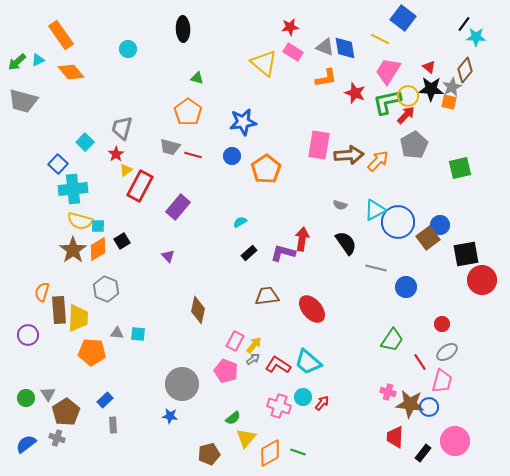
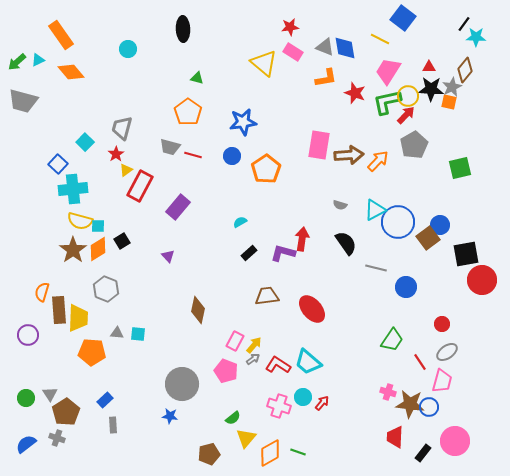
red triangle at (429, 67): rotated 40 degrees counterclockwise
gray triangle at (48, 394): moved 2 px right
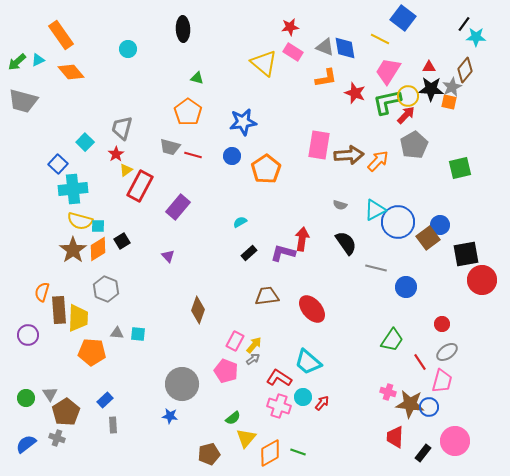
brown diamond at (198, 310): rotated 8 degrees clockwise
red L-shape at (278, 365): moved 1 px right, 13 px down
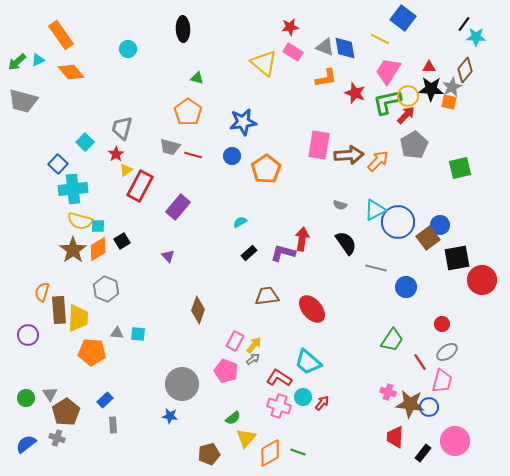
black square at (466, 254): moved 9 px left, 4 px down
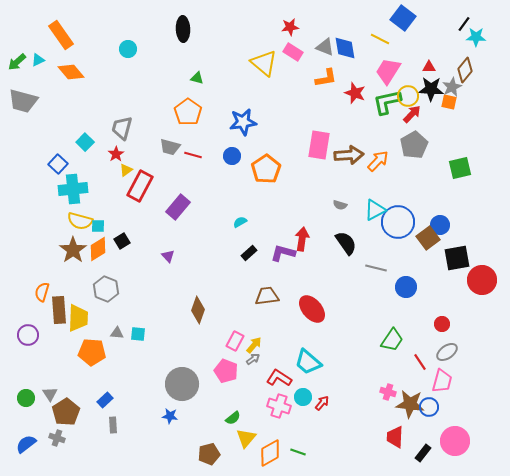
red arrow at (406, 115): moved 6 px right, 1 px up
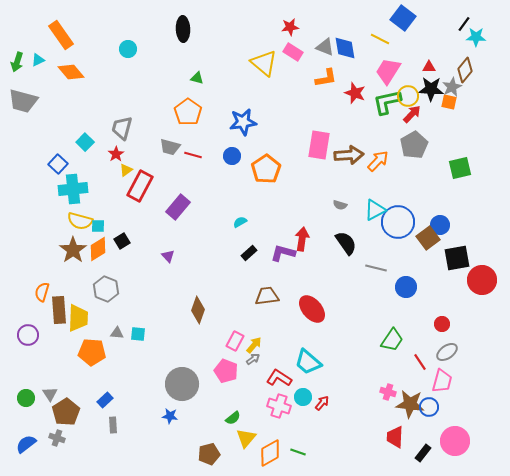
green arrow at (17, 62): rotated 30 degrees counterclockwise
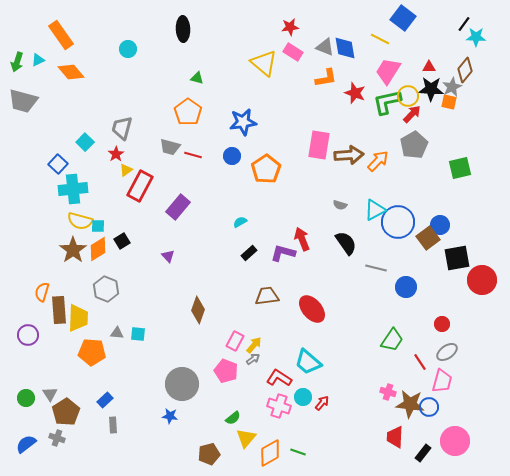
red arrow at (302, 239): rotated 30 degrees counterclockwise
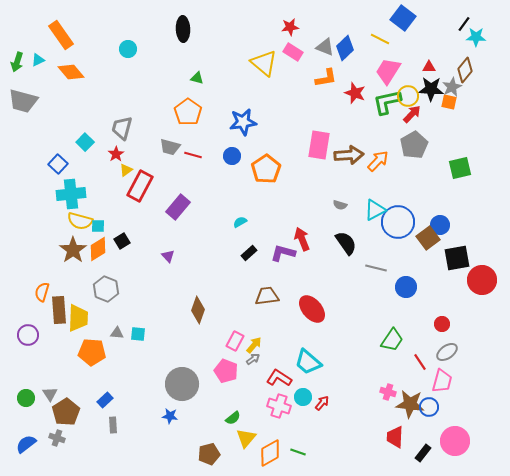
blue diamond at (345, 48): rotated 55 degrees clockwise
cyan cross at (73, 189): moved 2 px left, 5 px down
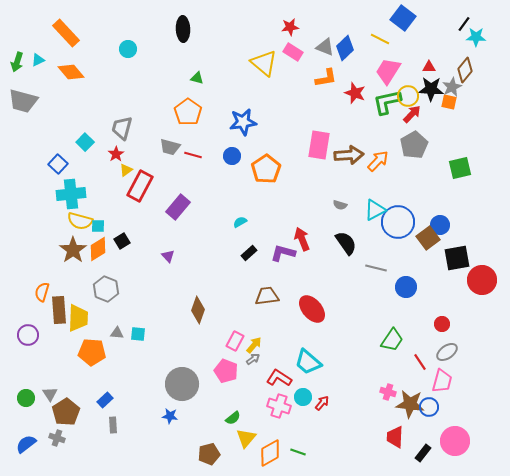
orange rectangle at (61, 35): moved 5 px right, 2 px up; rotated 8 degrees counterclockwise
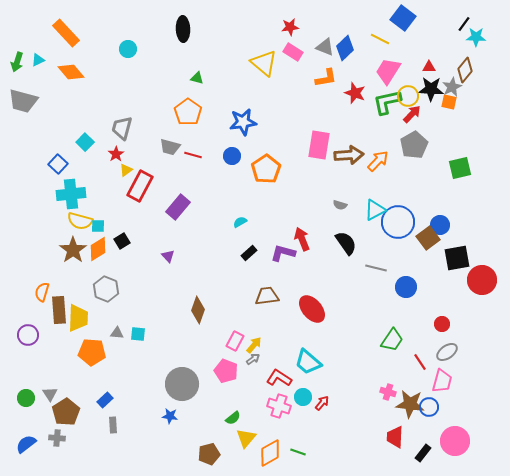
gray cross at (57, 438): rotated 14 degrees counterclockwise
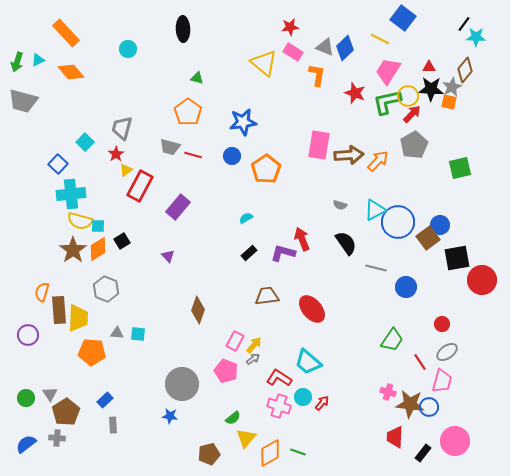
orange L-shape at (326, 78): moved 9 px left, 3 px up; rotated 70 degrees counterclockwise
cyan semicircle at (240, 222): moved 6 px right, 4 px up
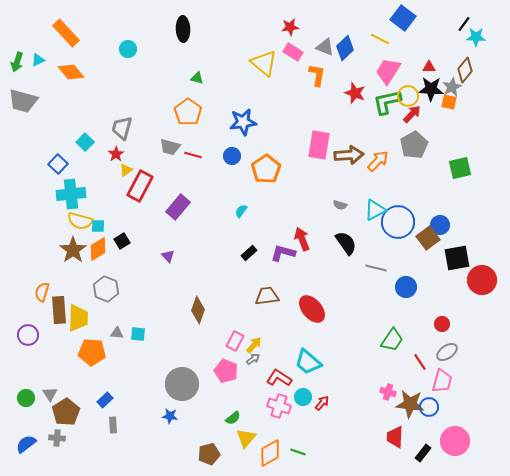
cyan semicircle at (246, 218): moved 5 px left, 7 px up; rotated 24 degrees counterclockwise
